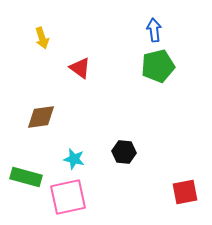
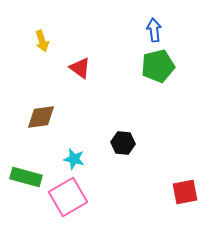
yellow arrow: moved 3 px down
black hexagon: moved 1 px left, 9 px up
pink square: rotated 18 degrees counterclockwise
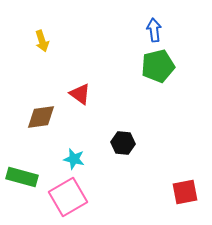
red triangle: moved 26 px down
green rectangle: moved 4 px left
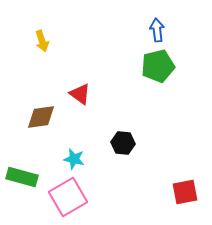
blue arrow: moved 3 px right
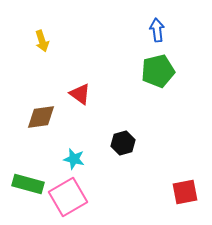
green pentagon: moved 5 px down
black hexagon: rotated 20 degrees counterclockwise
green rectangle: moved 6 px right, 7 px down
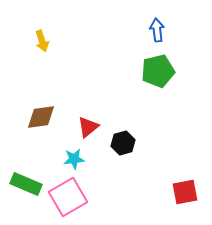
red triangle: moved 8 px right, 33 px down; rotated 45 degrees clockwise
cyan star: rotated 20 degrees counterclockwise
green rectangle: moved 2 px left; rotated 8 degrees clockwise
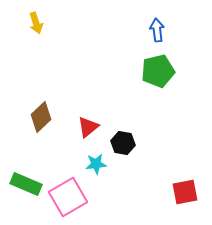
yellow arrow: moved 6 px left, 18 px up
brown diamond: rotated 36 degrees counterclockwise
black hexagon: rotated 25 degrees clockwise
cyan star: moved 22 px right, 5 px down
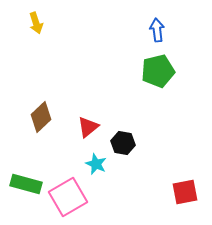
cyan star: rotated 30 degrees clockwise
green rectangle: rotated 8 degrees counterclockwise
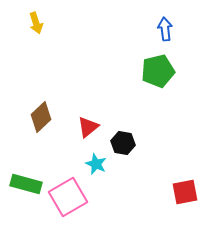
blue arrow: moved 8 px right, 1 px up
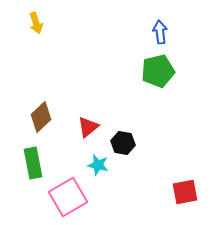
blue arrow: moved 5 px left, 3 px down
cyan star: moved 2 px right, 1 px down; rotated 10 degrees counterclockwise
green rectangle: moved 7 px right, 21 px up; rotated 64 degrees clockwise
